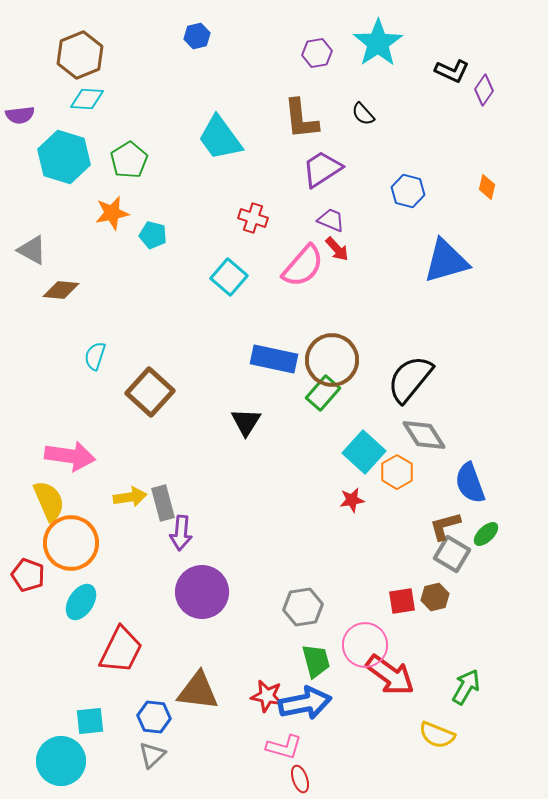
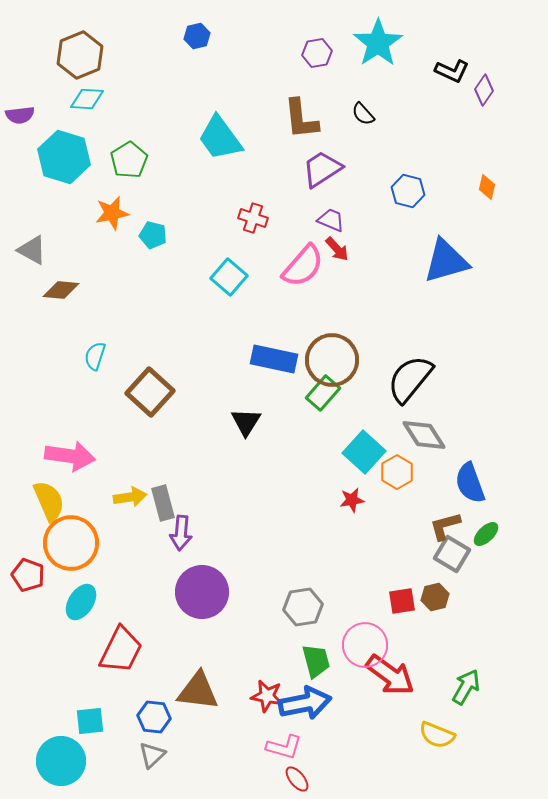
red ellipse at (300, 779): moved 3 px left; rotated 20 degrees counterclockwise
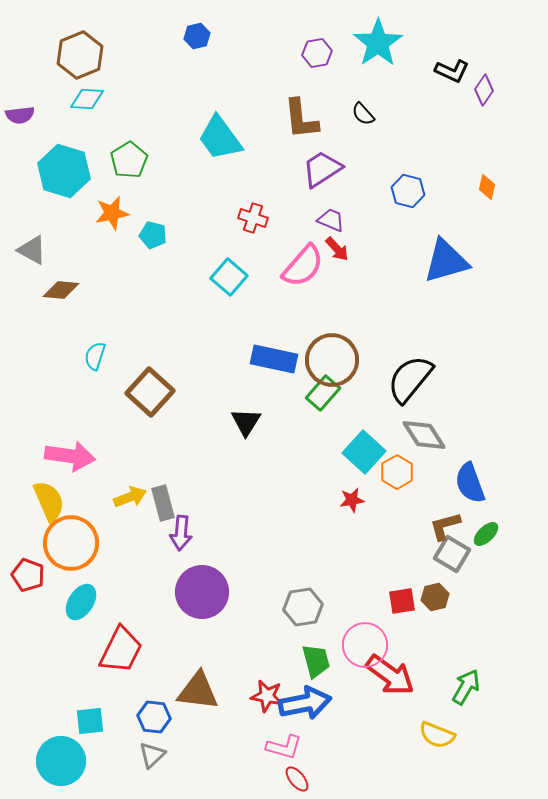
cyan hexagon at (64, 157): moved 14 px down
yellow arrow at (130, 497): rotated 12 degrees counterclockwise
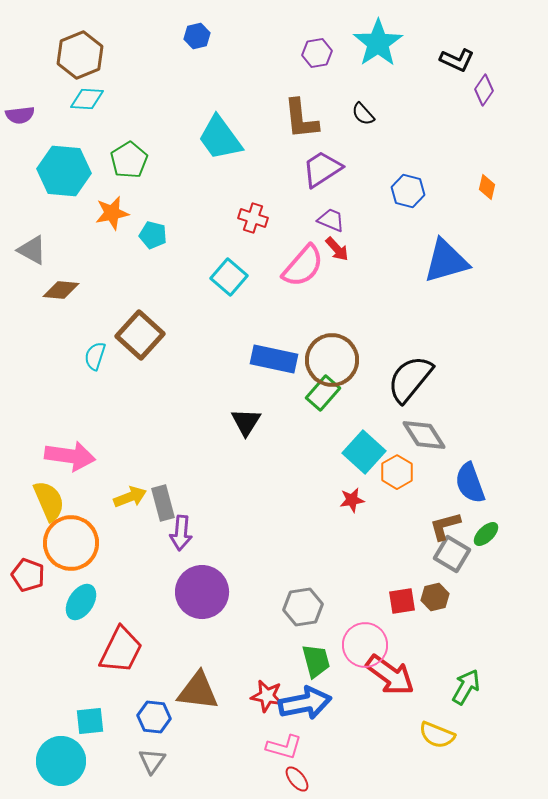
black L-shape at (452, 71): moved 5 px right, 11 px up
cyan hexagon at (64, 171): rotated 12 degrees counterclockwise
brown square at (150, 392): moved 10 px left, 57 px up
gray triangle at (152, 755): moved 6 px down; rotated 12 degrees counterclockwise
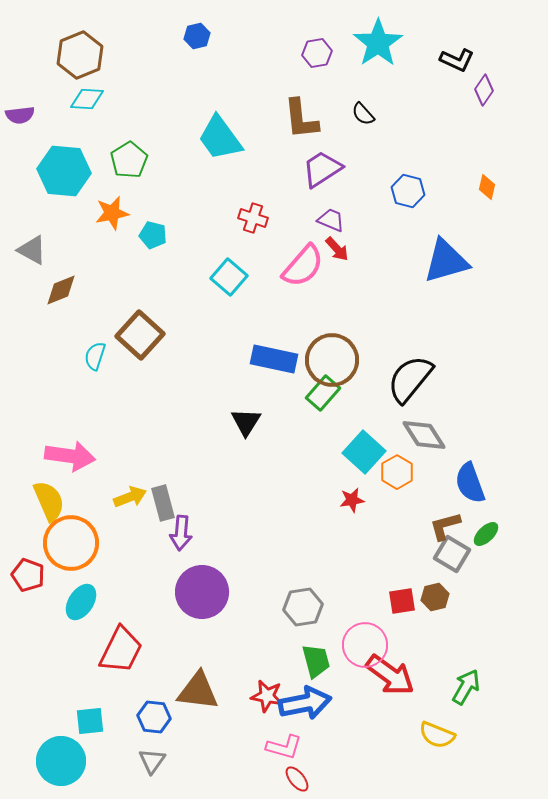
brown diamond at (61, 290): rotated 27 degrees counterclockwise
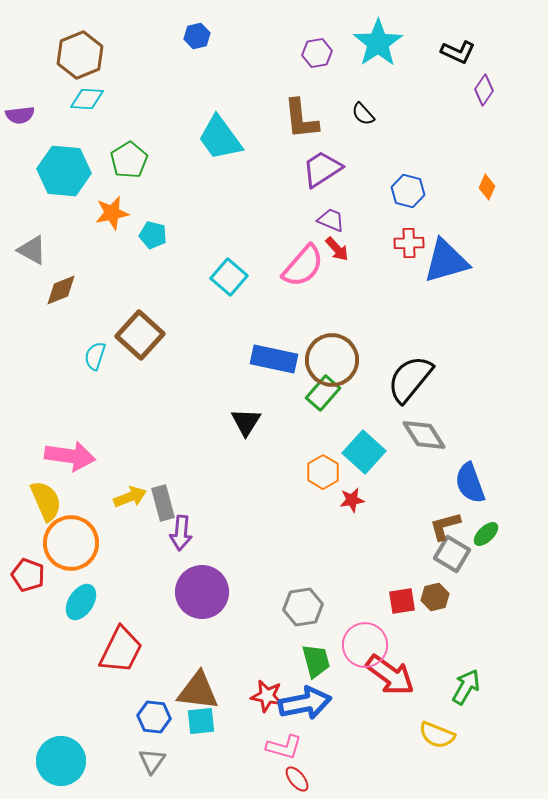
black L-shape at (457, 60): moved 1 px right, 8 px up
orange diamond at (487, 187): rotated 10 degrees clockwise
red cross at (253, 218): moved 156 px right, 25 px down; rotated 20 degrees counterclockwise
orange hexagon at (397, 472): moved 74 px left
yellow semicircle at (49, 501): moved 3 px left
cyan square at (90, 721): moved 111 px right
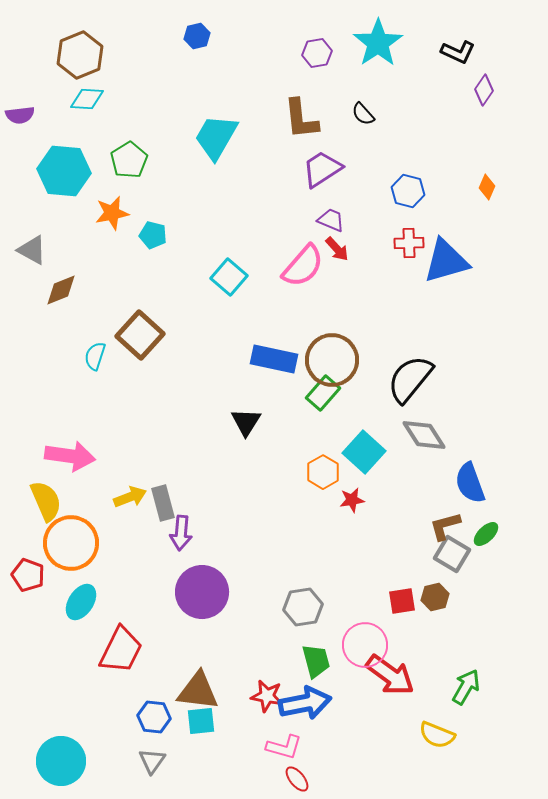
cyan trapezoid at (220, 138): moved 4 px left, 1 px up; rotated 66 degrees clockwise
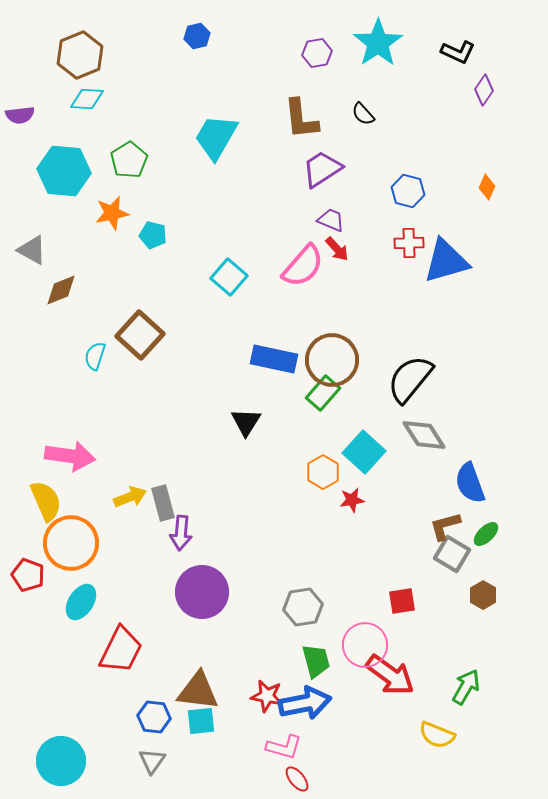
brown hexagon at (435, 597): moved 48 px right, 2 px up; rotated 16 degrees counterclockwise
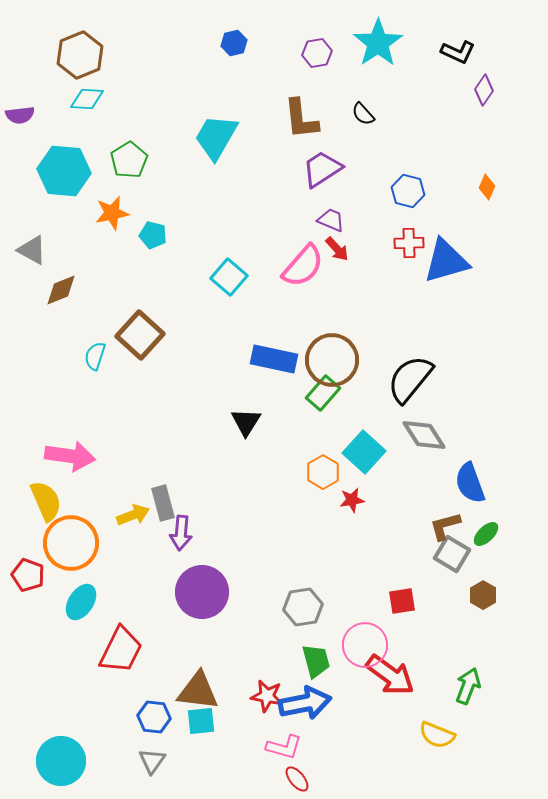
blue hexagon at (197, 36): moved 37 px right, 7 px down
yellow arrow at (130, 497): moved 3 px right, 18 px down
green arrow at (466, 687): moved 2 px right, 1 px up; rotated 9 degrees counterclockwise
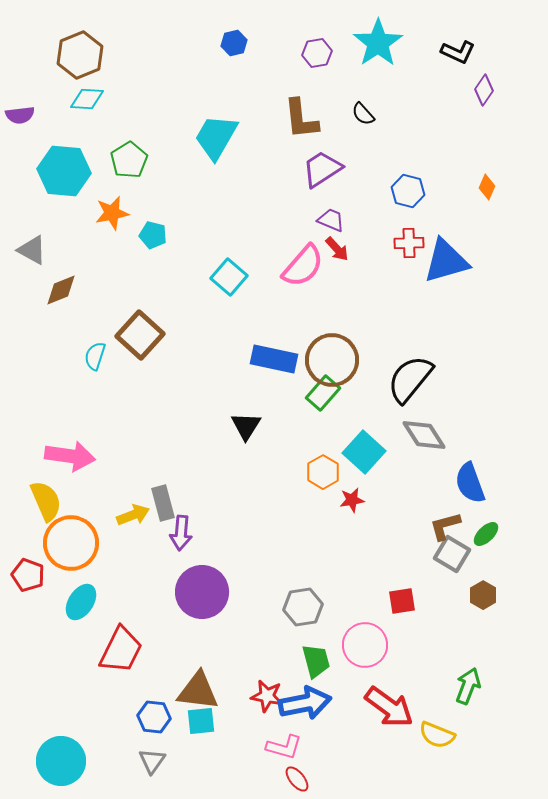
black triangle at (246, 422): moved 4 px down
red arrow at (390, 675): moved 1 px left, 32 px down
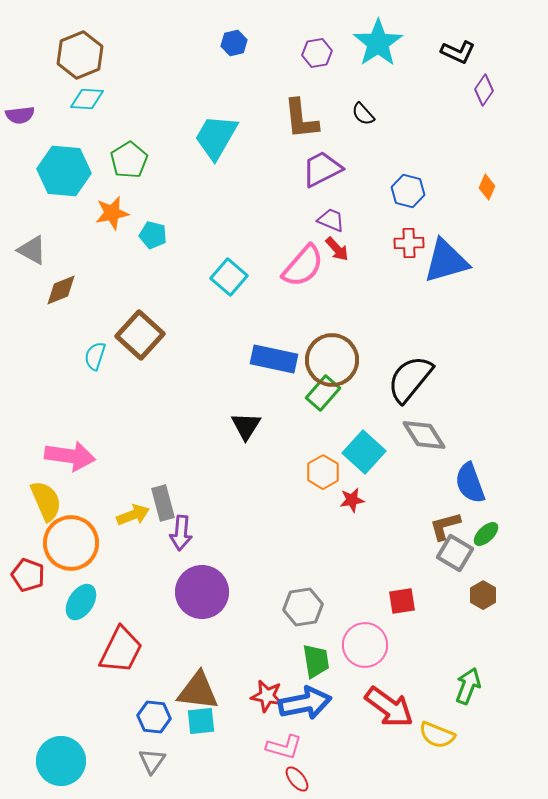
purple trapezoid at (322, 169): rotated 6 degrees clockwise
gray square at (452, 554): moved 3 px right, 1 px up
green trapezoid at (316, 661): rotated 6 degrees clockwise
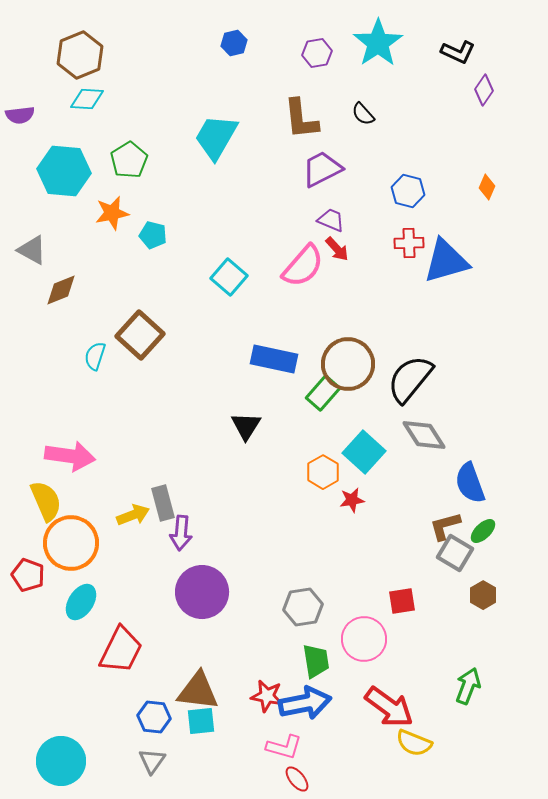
brown circle at (332, 360): moved 16 px right, 4 px down
green ellipse at (486, 534): moved 3 px left, 3 px up
pink circle at (365, 645): moved 1 px left, 6 px up
yellow semicircle at (437, 735): moved 23 px left, 8 px down
